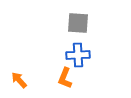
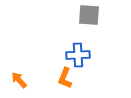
gray square: moved 11 px right, 8 px up
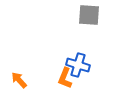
blue cross: moved 10 px down; rotated 20 degrees clockwise
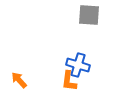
orange L-shape: moved 4 px right, 3 px down; rotated 15 degrees counterclockwise
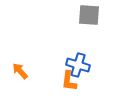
orange arrow: moved 1 px right, 9 px up
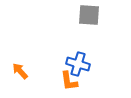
blue cross: moved 1 px up
orange L-shape: rotated 15 degrees counterclockwise
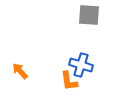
blue cross: moved 3 px right, 1 px down
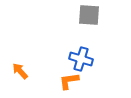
blue cross: moved 6 px up
orange L-shape: rotated 90 degrees clockwise
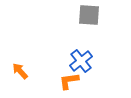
blue cross: moved 2 px down; rotated 35 degrees clockwise
